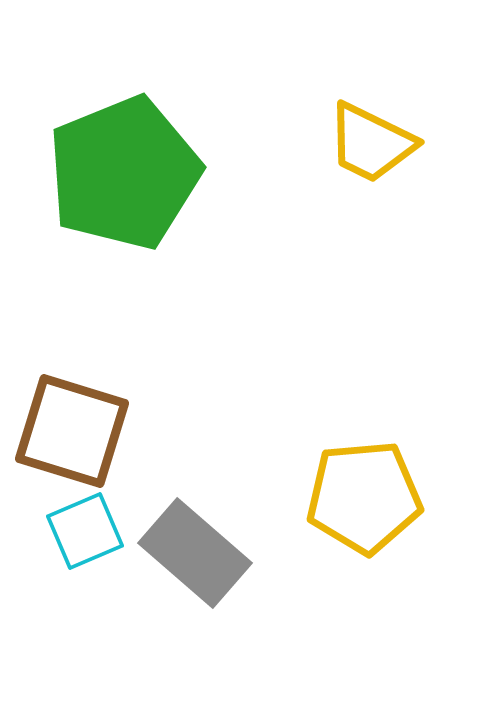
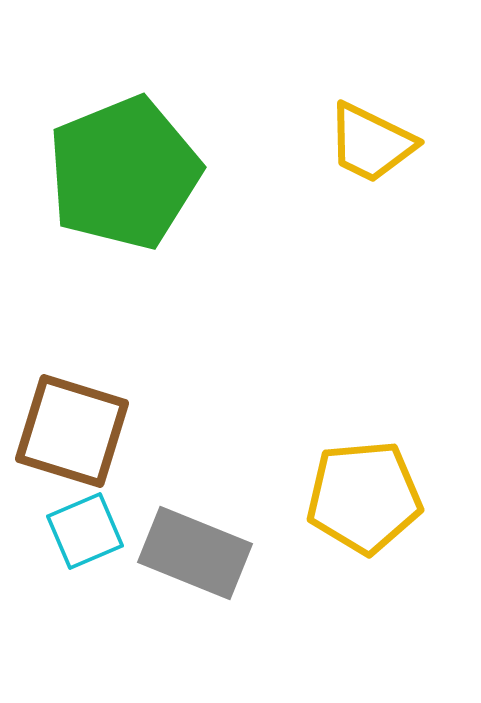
gray rectangle: rotated 19 degrees counterclockwise
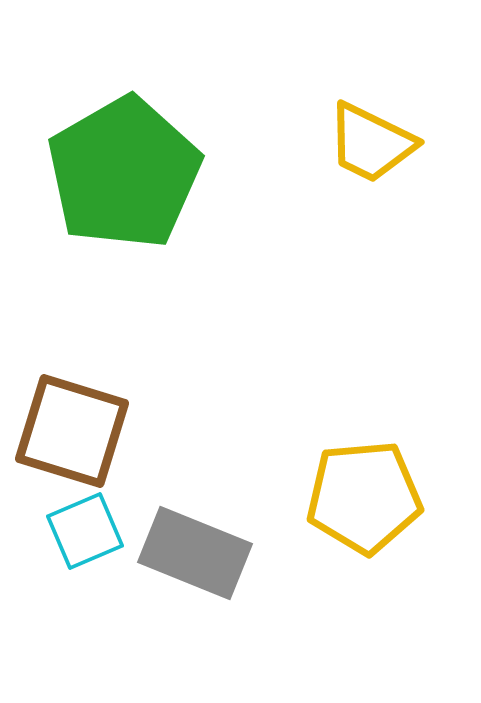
green pentagon: rotated 8 degrees counterclockwise
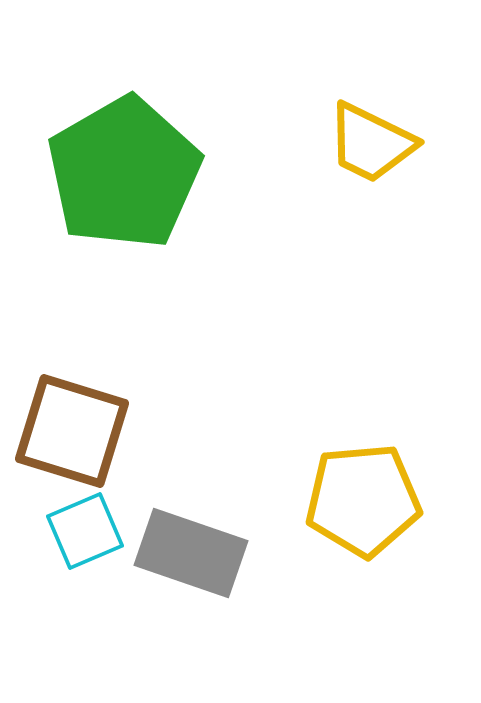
yellow pentagon: moved 1 px left, 3 px down
gray rectangle: moved 4 px left; rotated 3 degrees counterclockwise
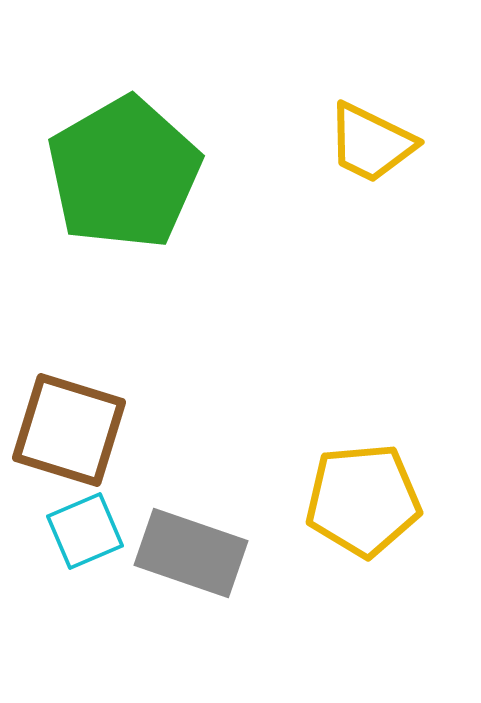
brown square: moved 3 px left, 1 px up
